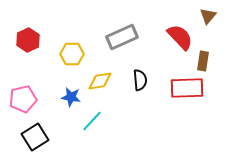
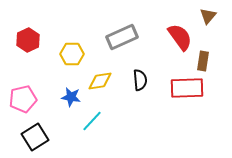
red semicircle: rotated 8 degrees clockwise
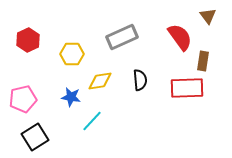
brown triangle: rotated 18 degrees counterclockwise
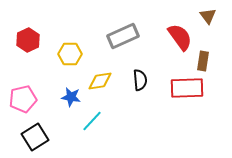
gray rectangle: moved 1 px right, 1 px up
yellow hexagon: moved 2 px left
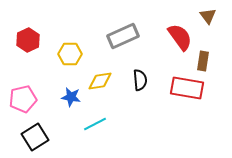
red rectangle: rotated 12 degrees clockwise
cyan line: moved 3 px right, 3 px down; rotated 20 degrees clockwise
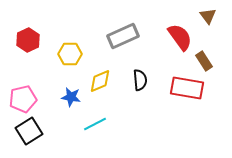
brown rectangle: moved 1 px right; rotated 42 degrees counterclockwise
yellow diamond: rotated 15 degrees counterclockwise
black square: moved 6 px left, 6 px up
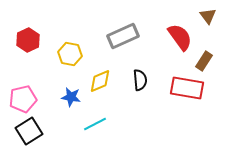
yellow hexagon: rotated 10 degrees clockwise
brown rectangle: rotated 66 degrees clockwise
